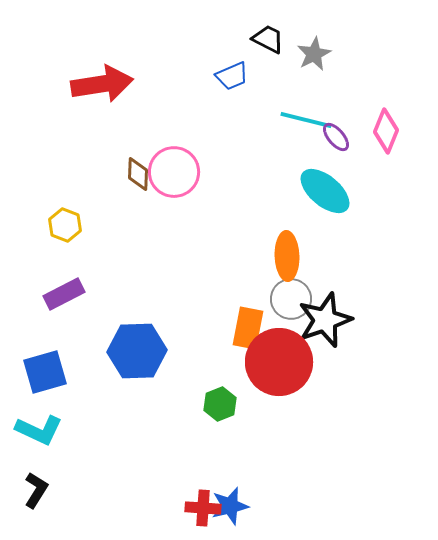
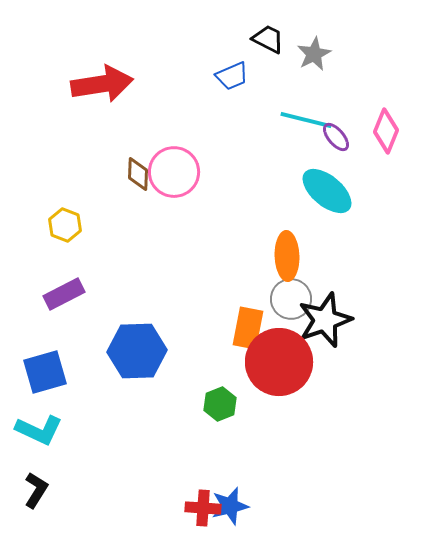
cyan ellipse: moved 2 px right
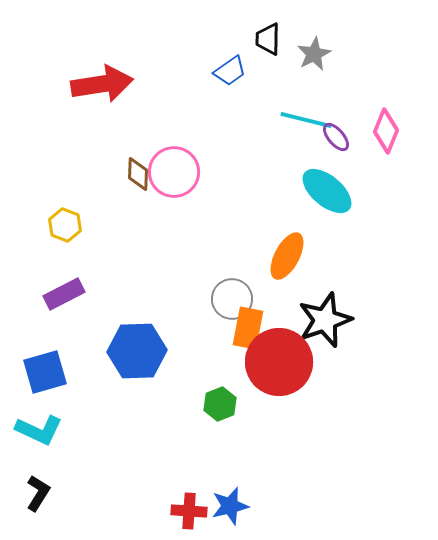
black trapezoid: rotated 116 degrees counterclockwise
blue trapezoid: moved 2 px left, 5 px up; rotated 12 degrees counterclockwise
orange ellipse: rotated 30 degrees clockwise
gray circle: moved 59 px left
black L-shape: moved 2 px right, 3 px down
red cross: moved 14 px left, 3 px down
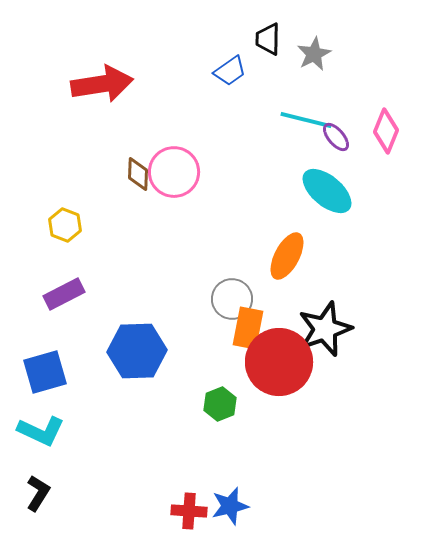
black star: moved 9 px down
cyan L-shape: moved 2 px right, 1 px down
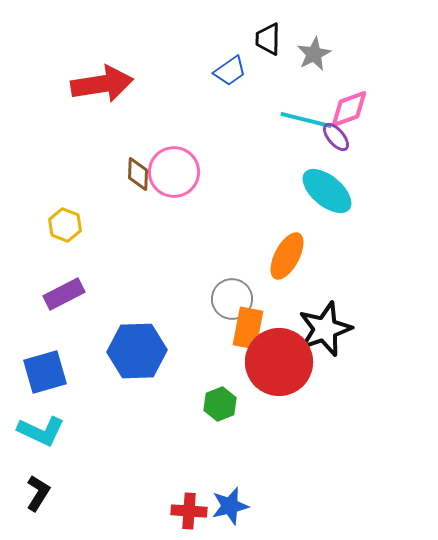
pink diamond: moved 37 px left, 22 px up; rotated 48 degrees clockwise
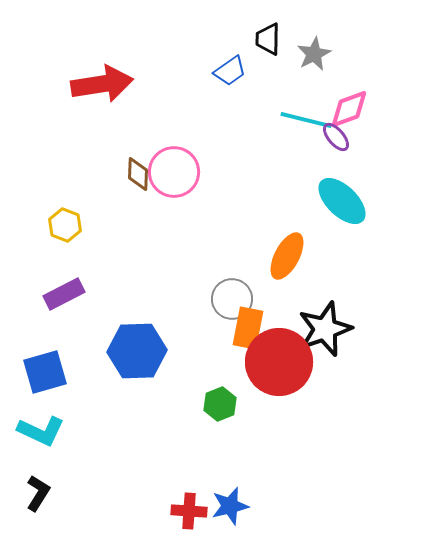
cyan ellipse: moved 15 px right, 10 px down; rotated 4 degrees clockwise
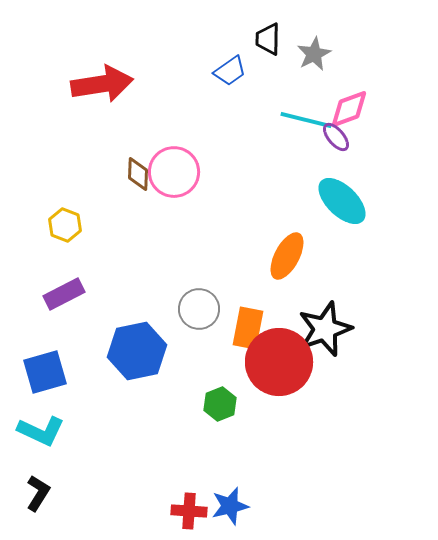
gray circle: moved 33 px left, 10 px down
blue hexagon: rotated 10 degrees counterclockwise
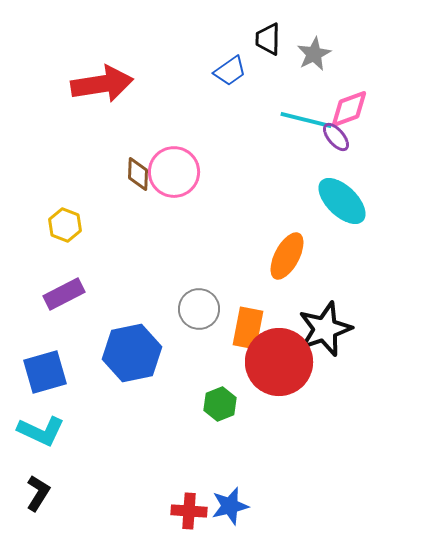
blue hexagon: moved 5 px left, 2 px down
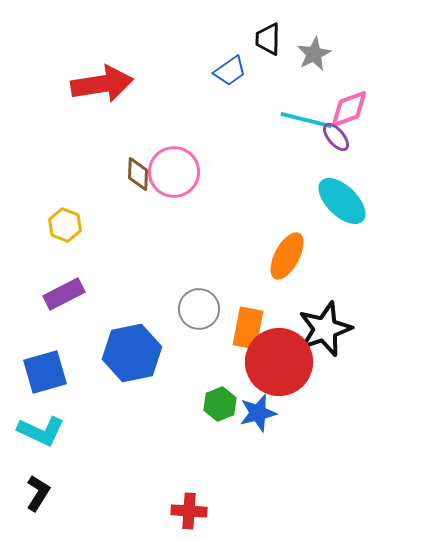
blue star: moved 28 px right, 93 px up
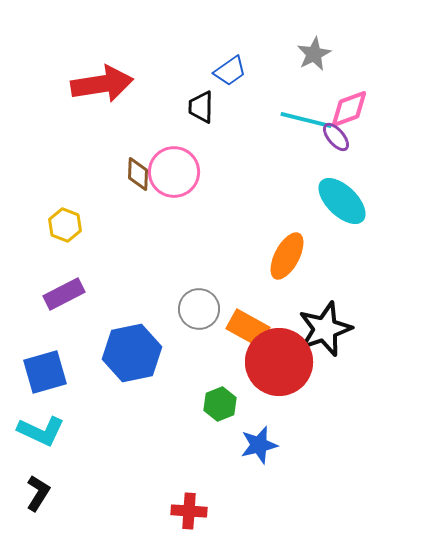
black trapezoid: moved 67 px left, 68 px down
orange rectangle: rotated 72 degrees counterclockwise
blue star: moved 1 px right, 32 px down
